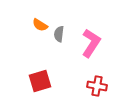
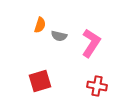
orange semicircle: rotated 105 degrees counterclockwise
gray semicircle: moved 2 px down; rotated 84 degrees counterclockwise
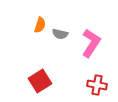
gray semicircle: moved 1 px right, 2 px up
red square: rotated 15 degrees counterclockwise
red cross: moved 1 px up
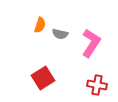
red square: moved 3 px right, 3 px up
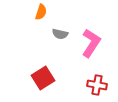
orange semicircle: moved 1 px right, 13 px up
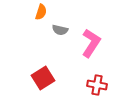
gray semicircle: moved 4 px up
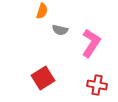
orange semicircle: moved 1 px right, 1 px up
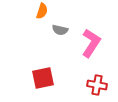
red square: rotated 20 degrees clockwise
